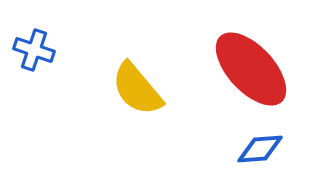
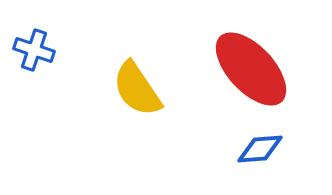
yellow semicircle: rotated 6 degrees clockwise
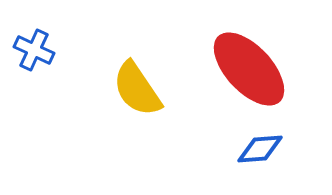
blue cross: rotated 6 degrees clockwise
red ellipse: moved 2 px left
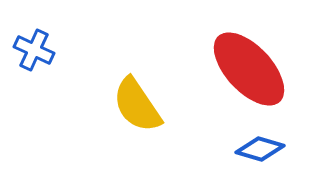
yellow semicircle: moved 16 px down
blue diamond: rotated 21 degrees clockwise
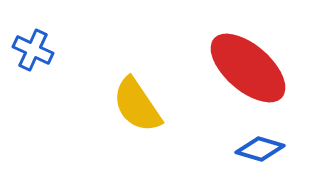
blue cross: moved 1 px left
red ellipse: moved 1 px left, 1 px up; rotated 6 degrees counterclockwise
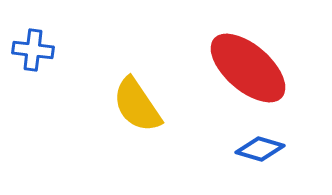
blue cross: rotated 18 degrees counterclockwise
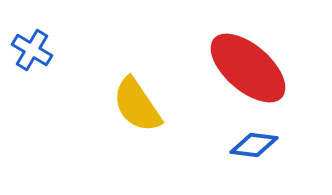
blue cross: moved 1 px left; rotated 24 degrees clockwise
blue diamond: moved 6 px left, 4 px up; rotated 9 degrees counterclockwise
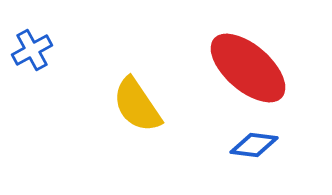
blue cross: rotated 30 degrees clockwise
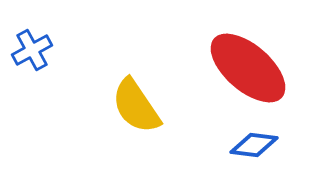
yellow semicircle: moved 1 px left, 1 px down
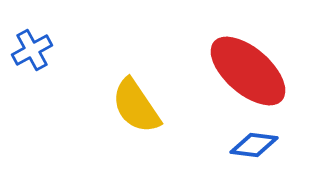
red ellipse: moved 3 px down
